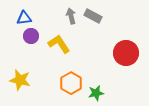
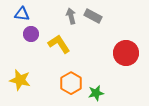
blue triangle: moved 2 px left, 4 px up; rotated 14 degrees clockwise
purple circle: moved 2 px up
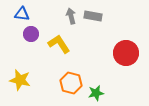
gray rectangle: rotated 18 degrees counterclockwise
orange hexagon: rotated 15 degrees counterclockwise
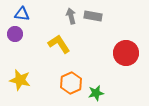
purple circle: moved 16 px left
orange hexagon: rotated 20 degrees clockwise
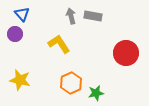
blue triangle: rotated 42 degrees clockwise
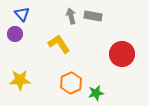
red circle: moved 4 px left, 1 px down
yellow star: rotated 15 degrees counterclockwise
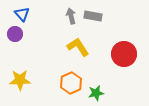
yellow L-shape: moved 19 px right, 3 px down
red circle: moved 2 px right
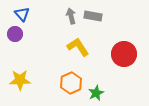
green star: rotated 14 degrees counterclockwise
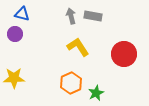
blue triangle: rotated 35 degrees counterclockwise
yellow star: moved 6 px left, 2 px up
